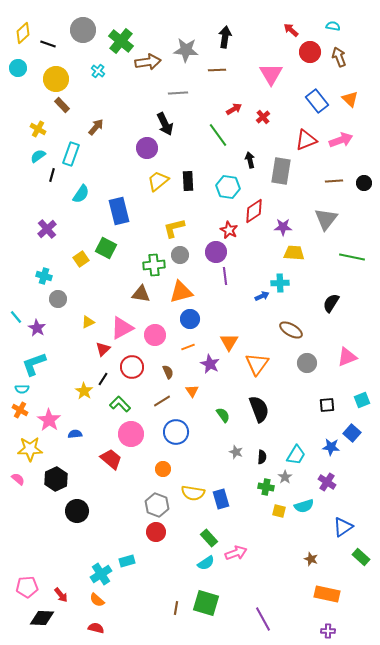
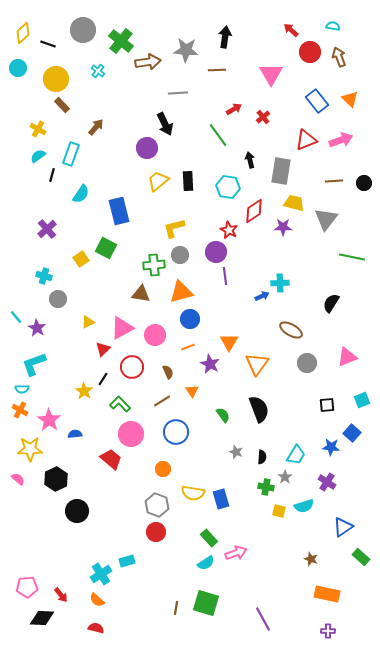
yellow trapezoid at (294, 253): moved 50 px up; rotated 10 degrees clockwise
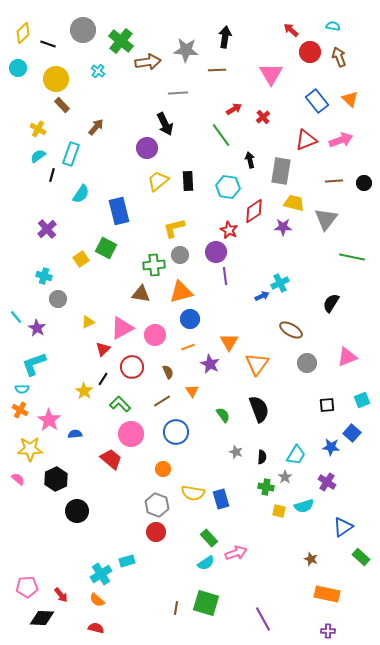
green line at (218, 135): moved 3 px right
cyan cross at (280, 283): rotated 24 degrees counterclockwise
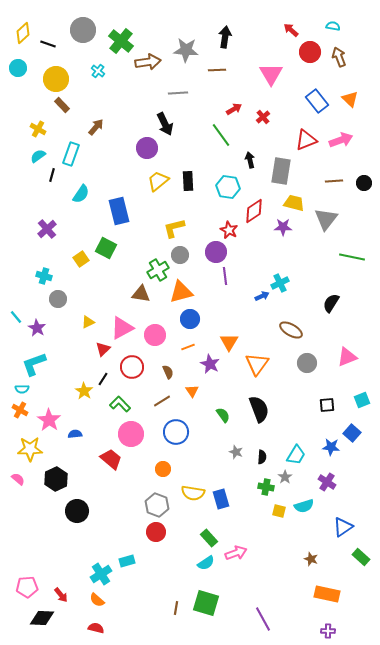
green cross at (154, 265): moved 4 px right, 5 px down; rotated 25 degrees counterclockwise
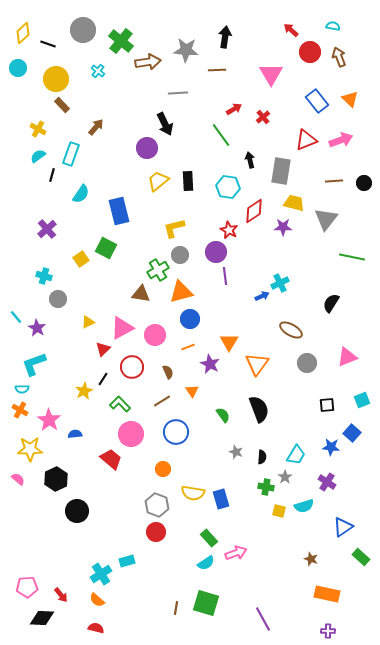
yellow star at (84, 391): rotated 12 degrees clockwise
